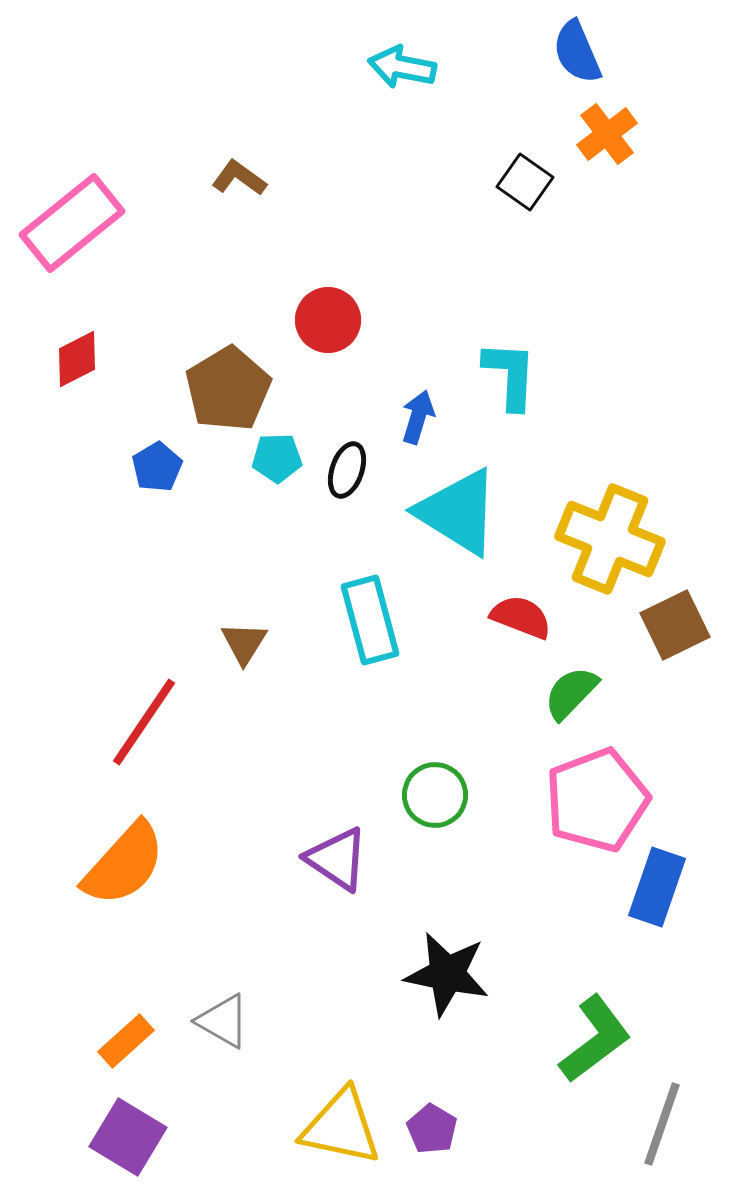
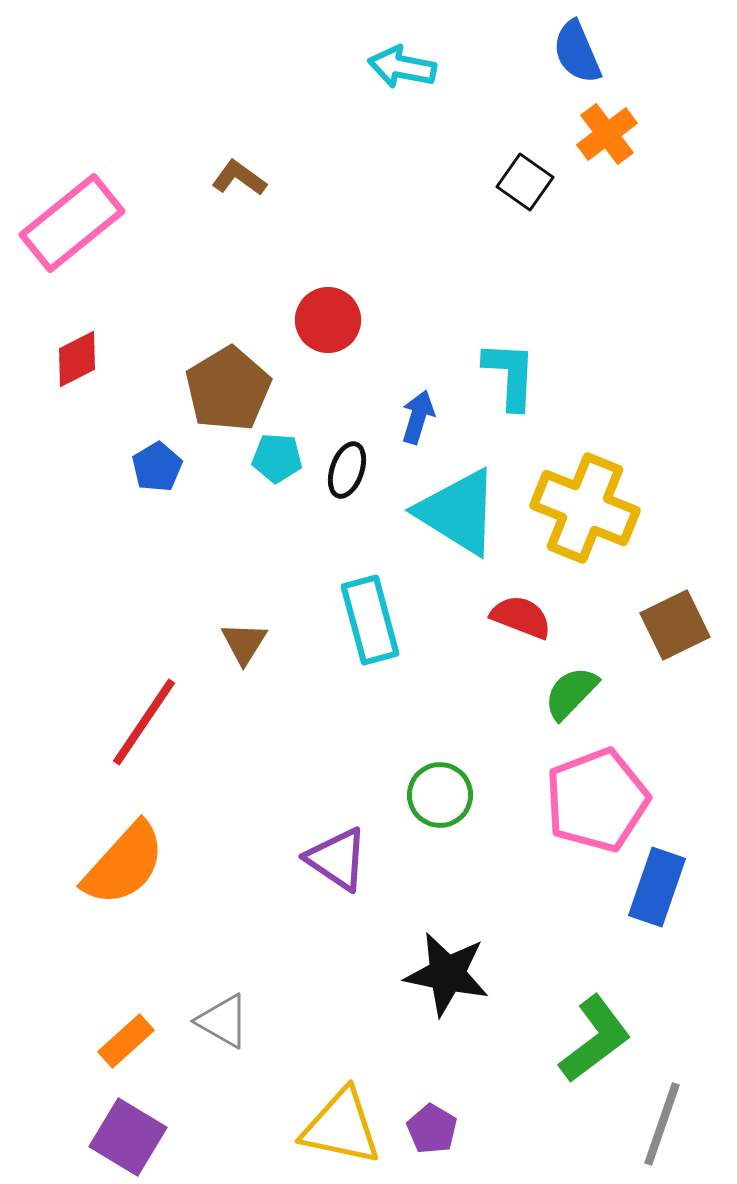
cyan pentagon: rotated 6 degrees clockwise
yellow cross: moved 25 px left, 31 px up
green circle: moved 5 px right
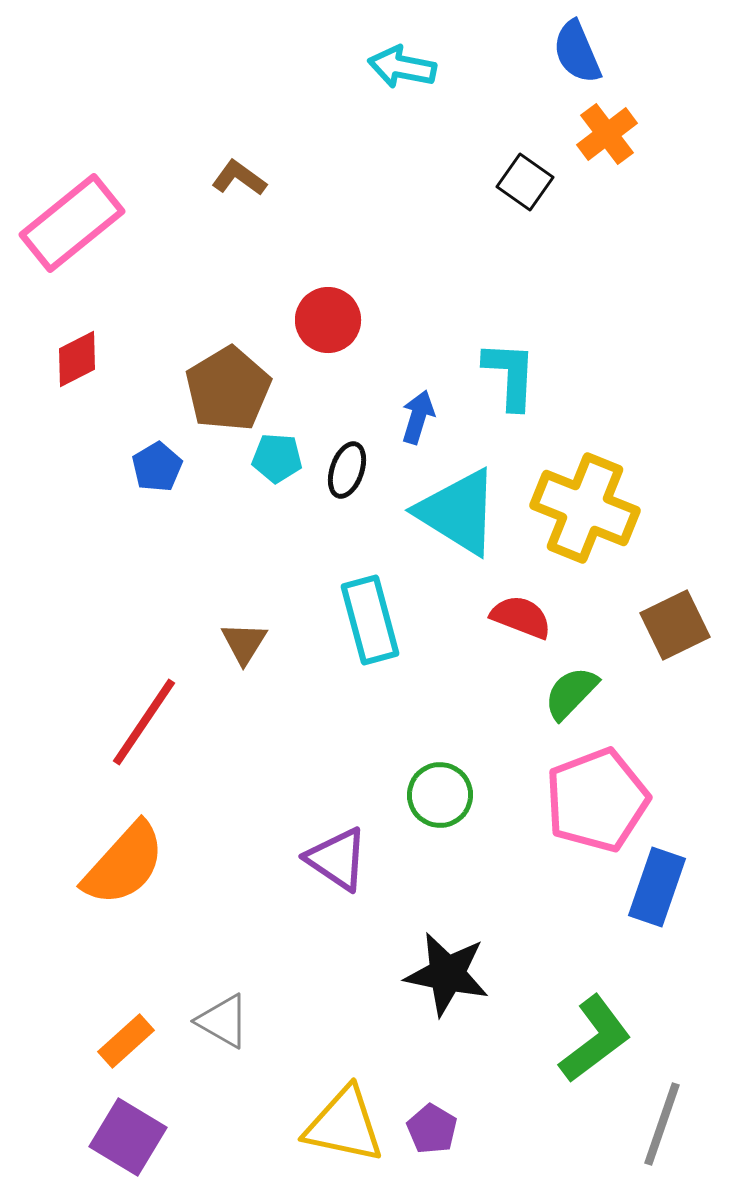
yellow triangle: moved 3 px right, 2 px up
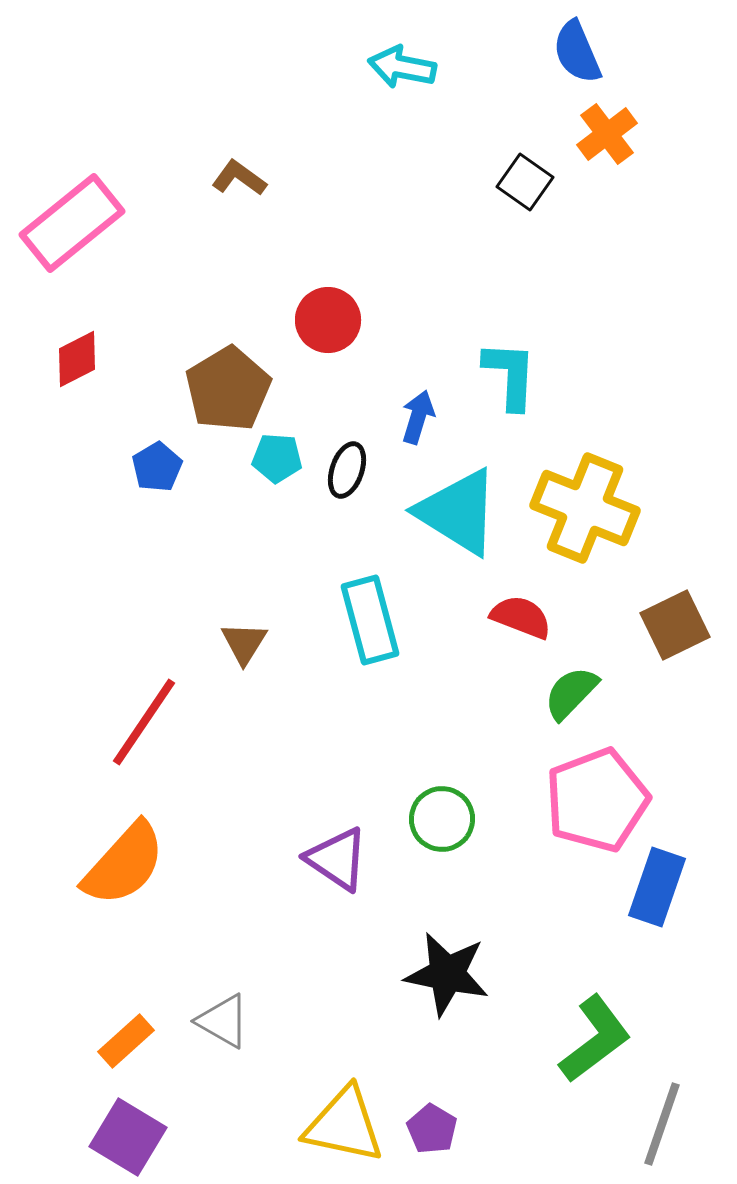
green circle: moved 2 px right, 24 px down
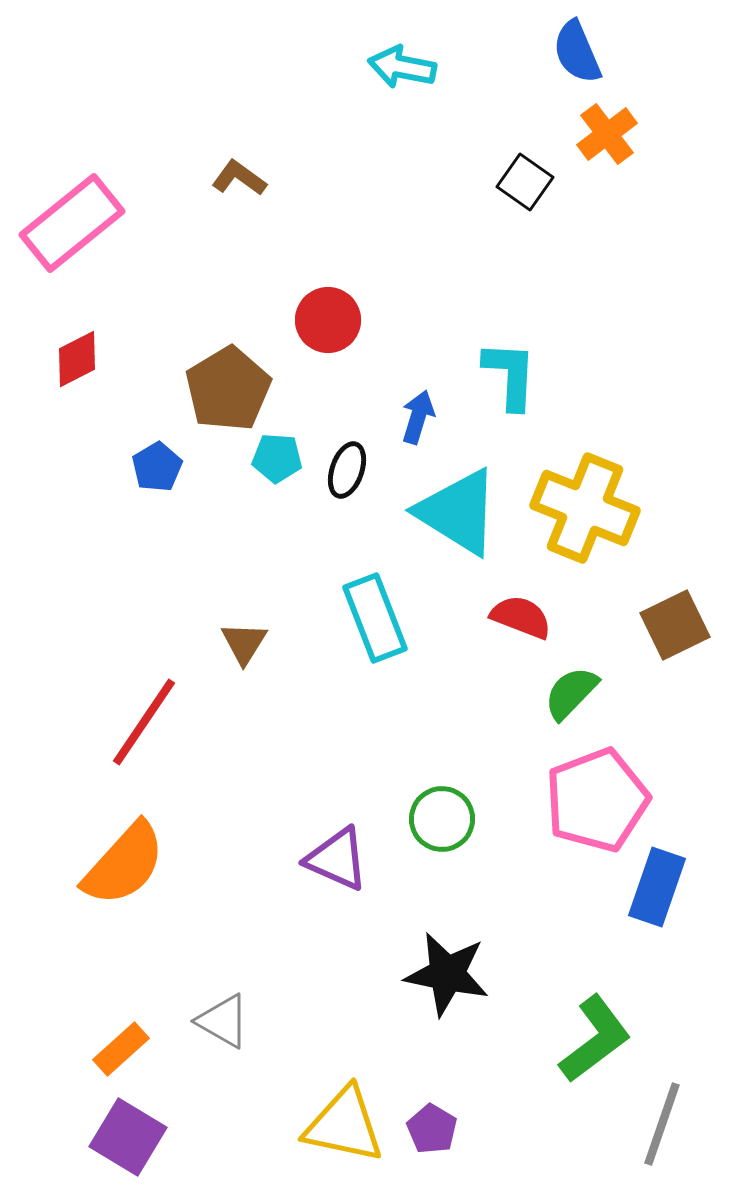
cyan rectangle: moved 5 px right, 2 px up; rotated 6 degrees counterclockwise
purple triangle: rotated 10 degrees counterclockwise
orange rectangle: moved 5 px left, 8 px down
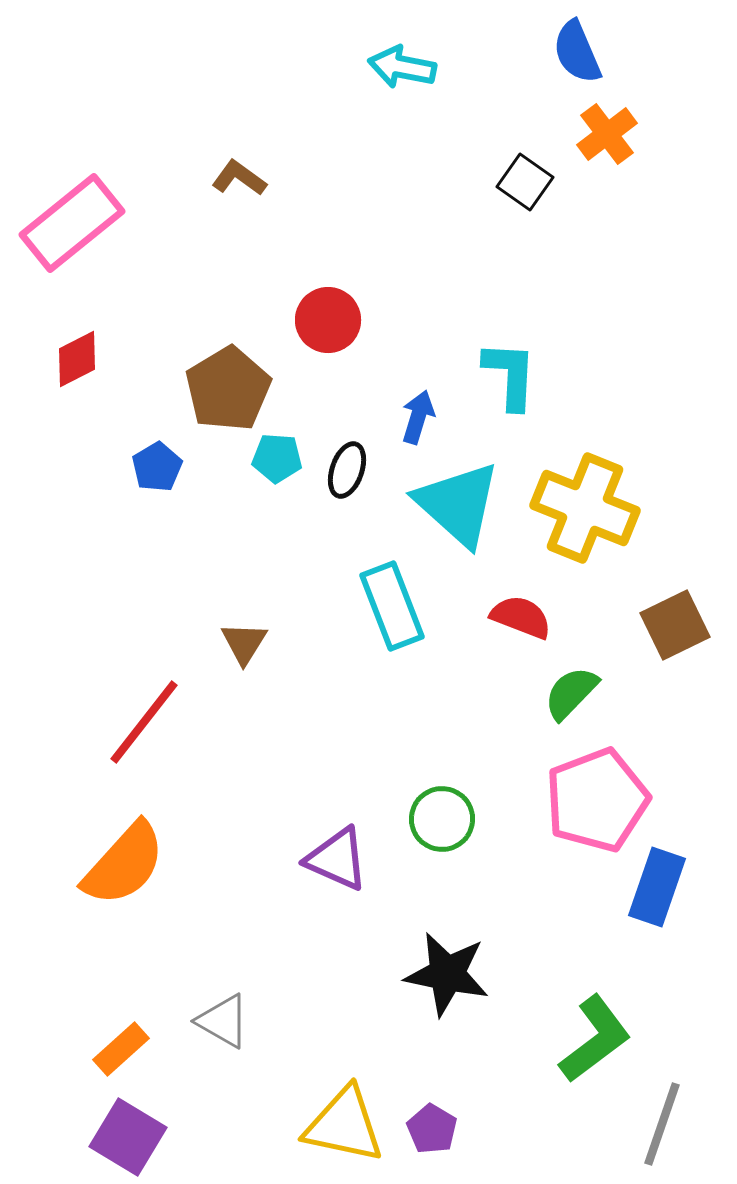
cyan triangle: moved 8 px up; rotated 10 degrees clockwise
cyan rectangle: moved 17 px right, 12 px up
red line: rotated 4 degrees clockwise
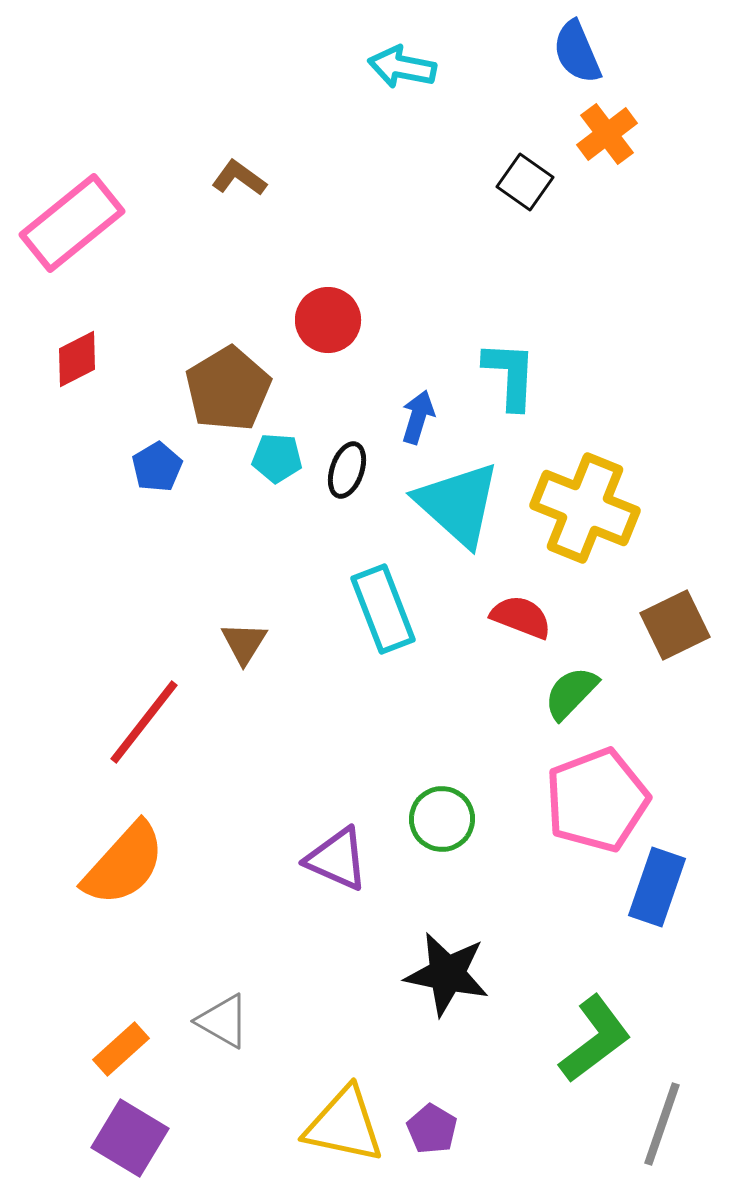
cyan rectangle: moved 9 px left, 3 px down
purple square: moved 2 px right, 1 px down
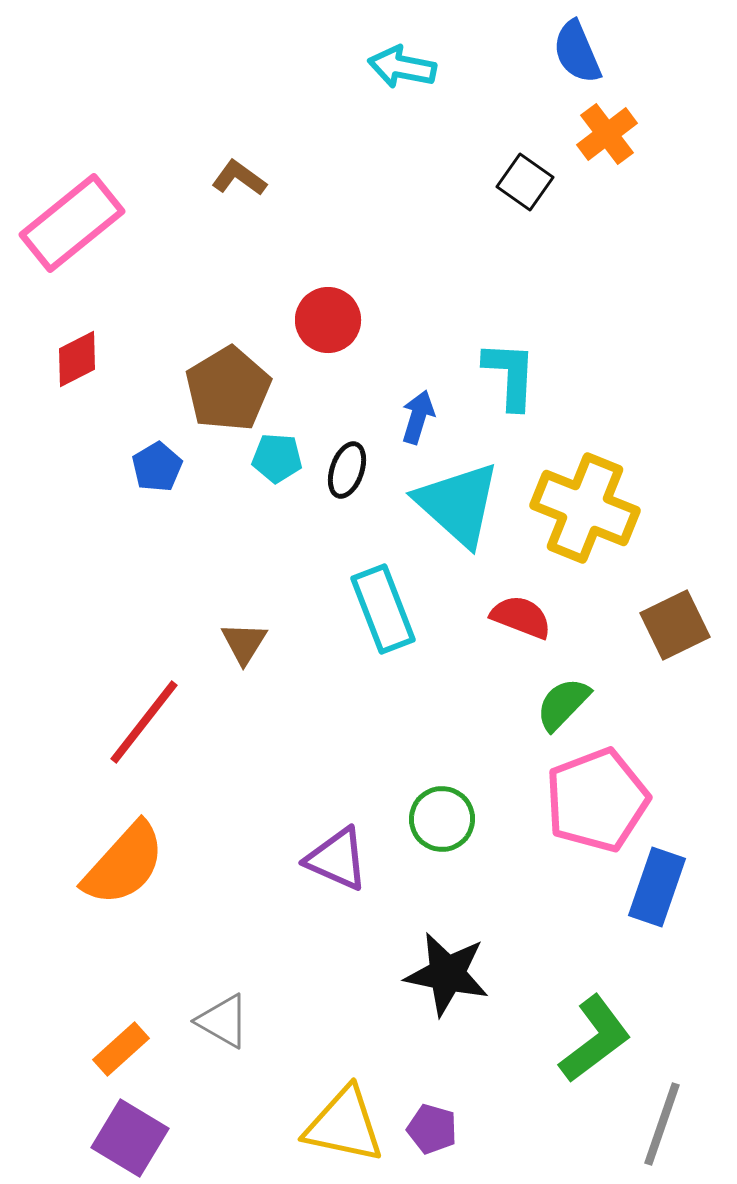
green semicircle: moved 8 px left, 11 px down
purple pentagon: rotated 15 degrees counterclockwise
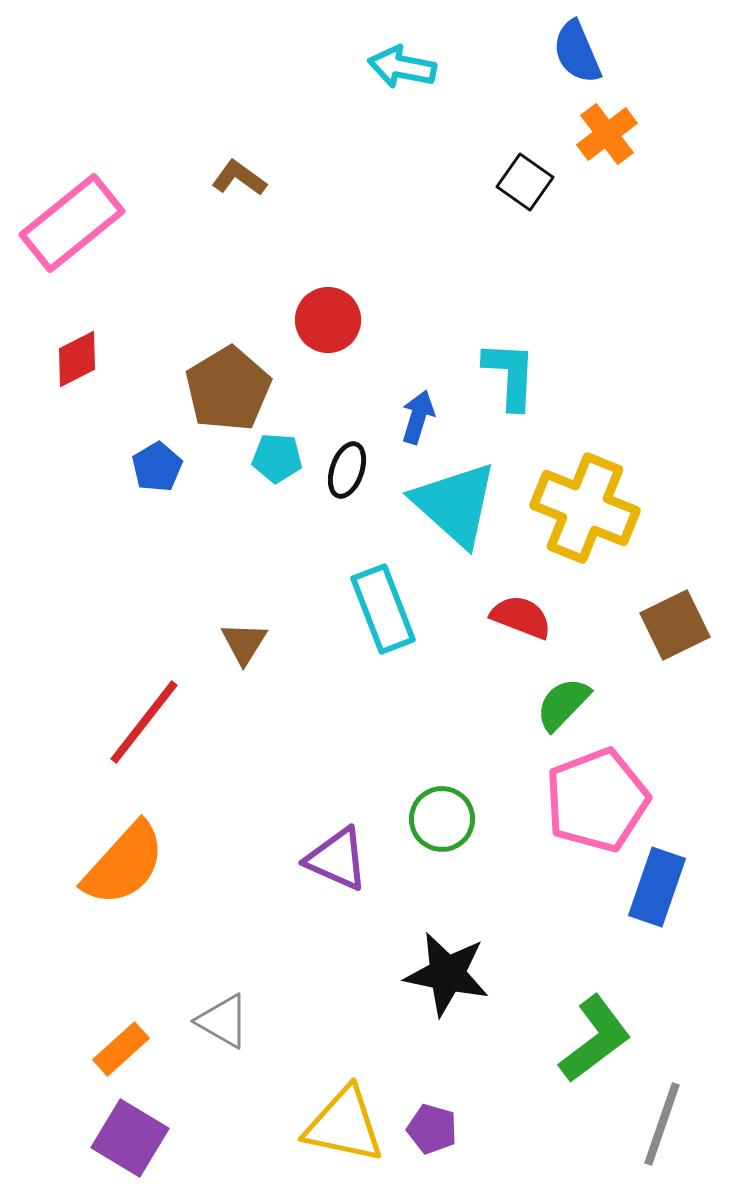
cyan triangle: moved 3 px left
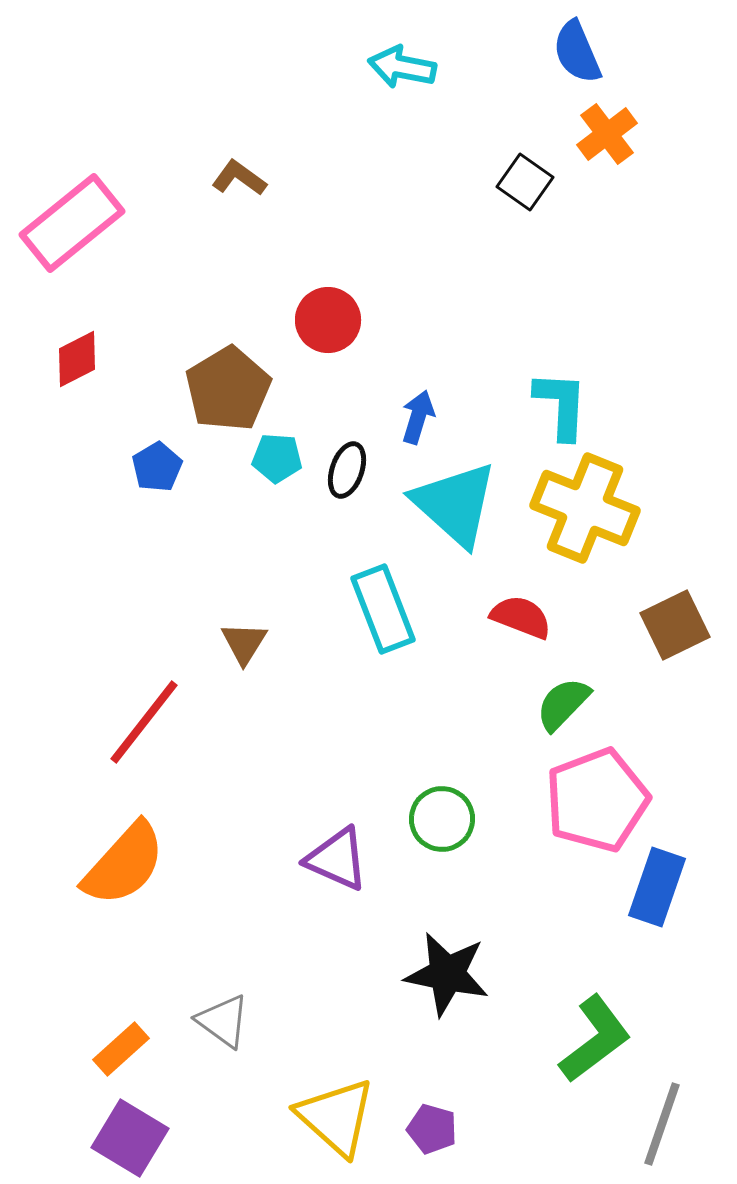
cyan L-shape: moved 51 px right, 30 px down
gray triangle: rotated 6 degrees clockwise
yellow triangle: moved 8 px left, 8 px up; rotated 30 degrees clockwise
